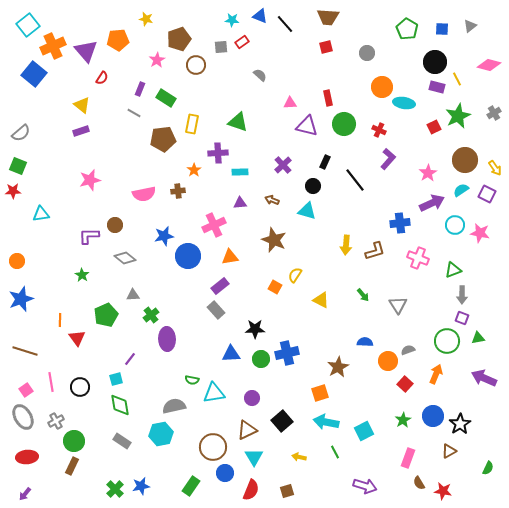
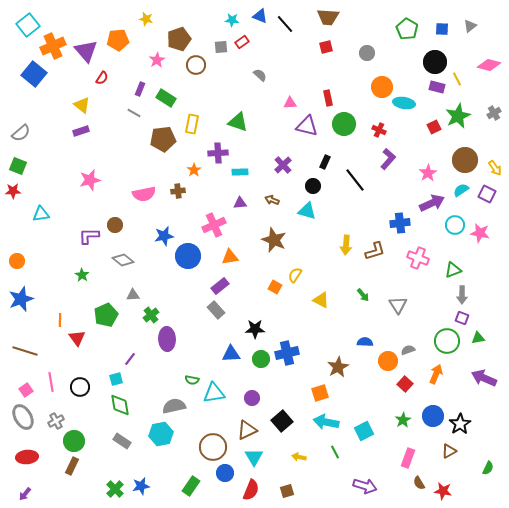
gray diamond at (125, 258): moved 2 px left, 2 px down
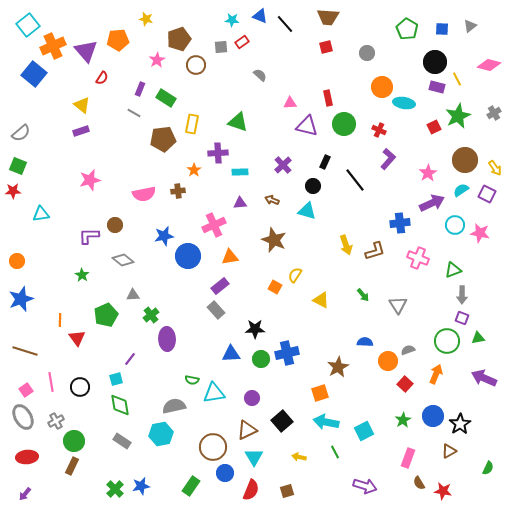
yellow arrow at (346, 245): rotated 24 degrees counterclockwise
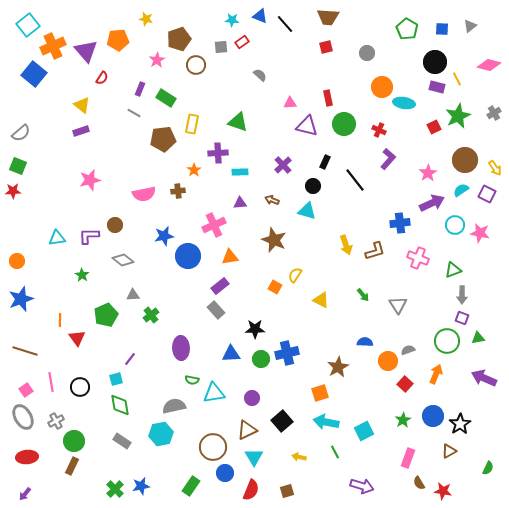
cyan triangle at (41, 214): moved 16 px right, 24 px down
purple ellipse at (167, 339): moved 14 px right, 9 px down
purple arrow at (365, 486): moved 3 px left
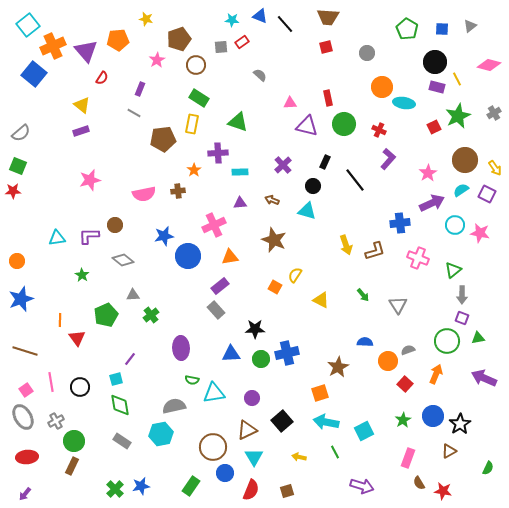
green rectangle at (166, 98): moved 33 px right
green triangle at (453, 270): rotated 18 degrees counterclockwise
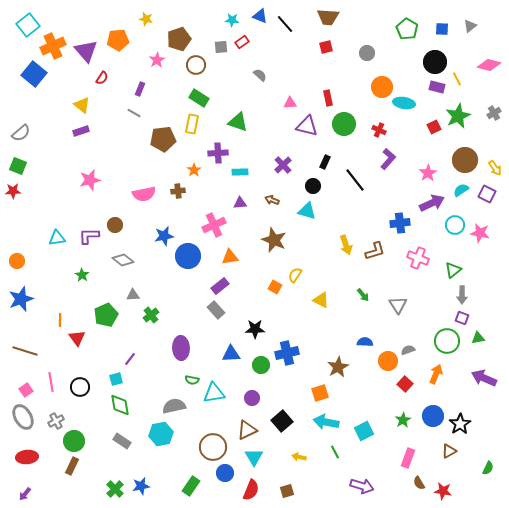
green circle at (261, 359): moved 6 px down
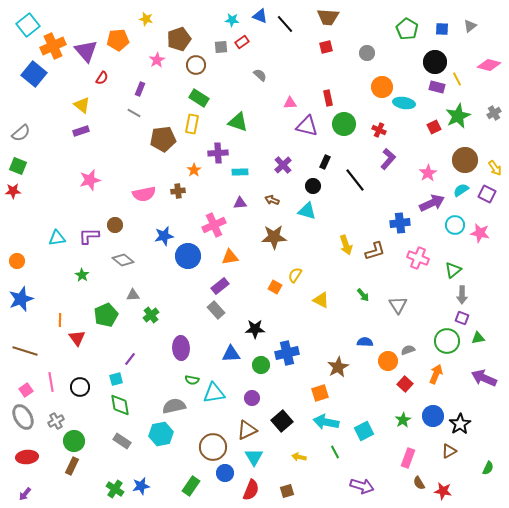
brown star at (274, 240): moved 3 px up; rotated 25 degrees counterclockwise
green cross at (115, 489): rotated 12 degrees counterclockwise
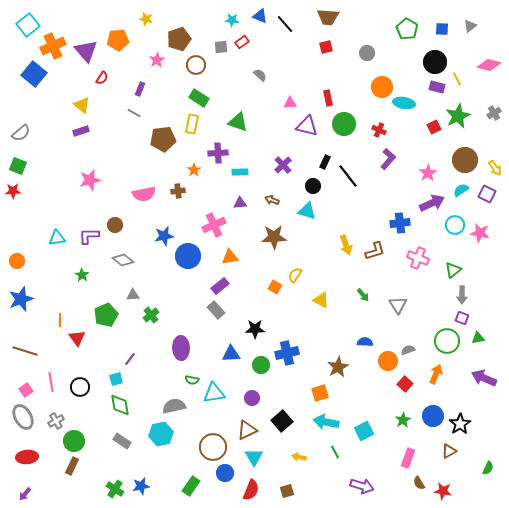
black line at (355, 180): moved 7 px left, 4 px up
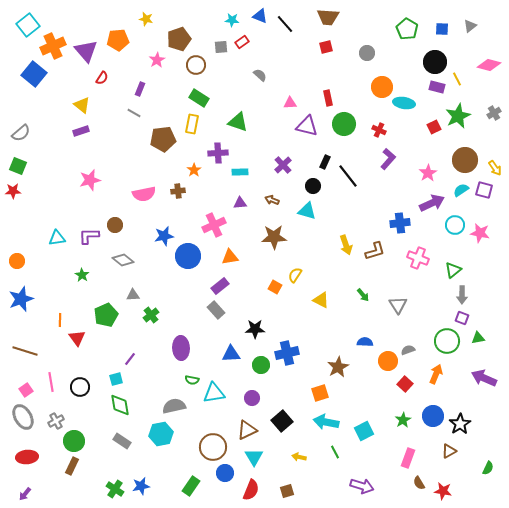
purple square at (487, 194): moved 3 px left, 4 px up; rotated 12 degrees counterclockwise
